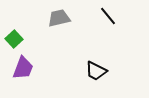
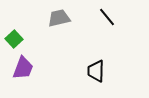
black line: moved 1 px left, 1 px down
black trapezoid: rotated 65 degrees clockwise
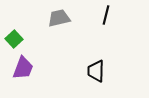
black line: moved 1 px left, 2 px up; rotated 54 degrees clockwise
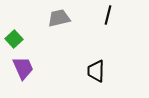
black line: moved 2 px right
purple trapezoid: rotated 45 degrees counterclockwise
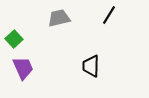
black line: moved 1 px right; rotated 18 degrees clockwise
black trapezoid: moved 5 px left, 5 px up
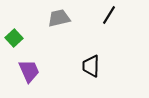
green square: moved 1 px up
purple trapezoid: moved 6 px right, 3 px down
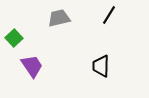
black trapezoid: moved 10 px right
purple trapezoid: moved 3 px right, 5 px up; rotated 10 degrees counterclockwise
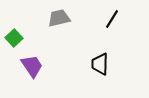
black line: moved 3 px right, 4 px down
black trapezoid: moved 1 px left, 2 px up
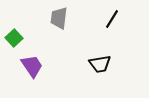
gray trapezoid: rotated 70 degrees counterclockwise
black trapezoid: rotated 100 degrees counterclockwise
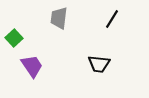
black trapezoid: moved 1 px left; rotated 15 degrees clockwise
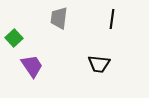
black line: rotated 24 degrees counterclockwise
